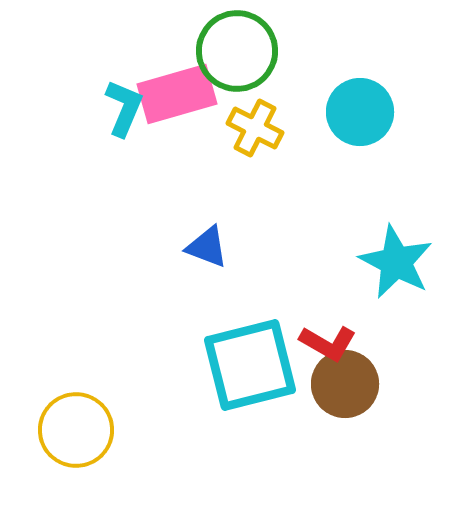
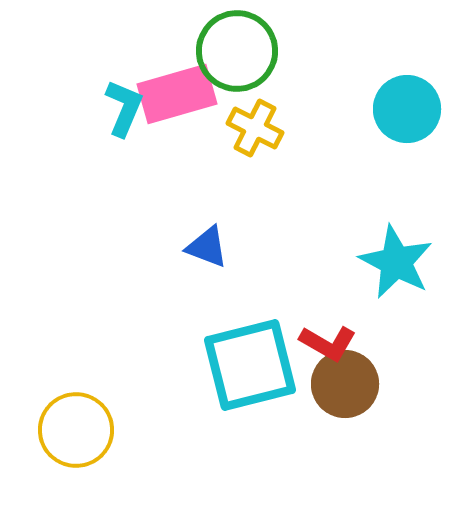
cyan circle: moved 47 px right, 3 px up
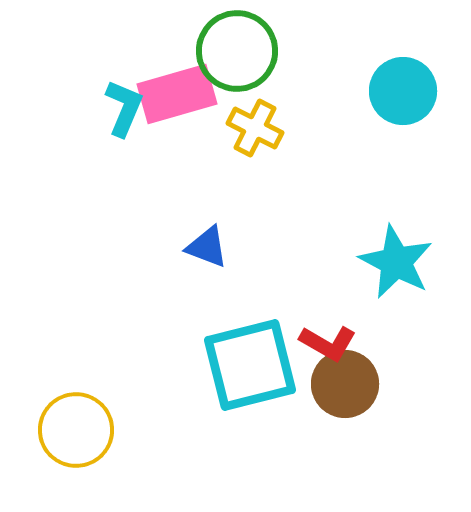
cyan circle: moved 4 px left, 18 px up
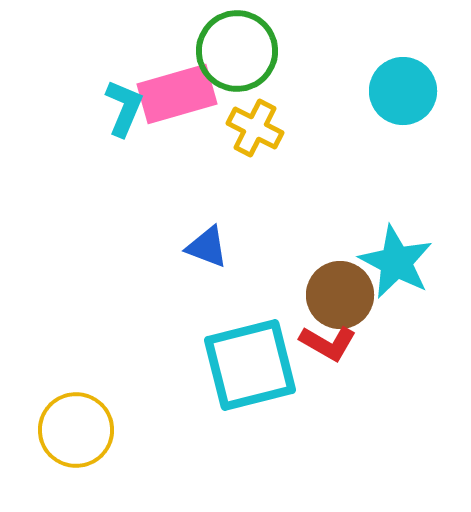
brown circle: moved 5 px left, 89 px up
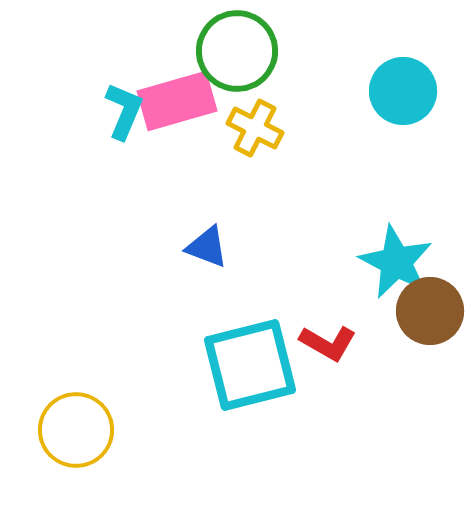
pink rectangle: moved 7 px down
cyan L-shape: moved 3 px down
brown circle: moved 90 px right, 16 px down
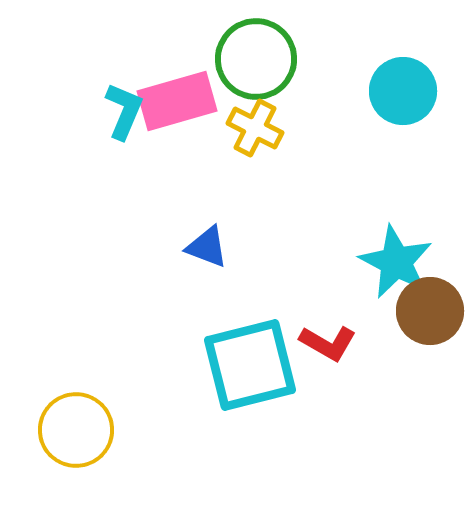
green circle: moved 19 px right, 8 px down
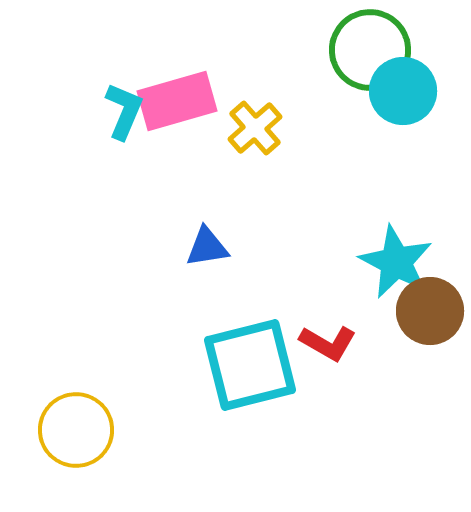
green circle: moved 114 px right, 9 px up
yellow cross: rotated 22 degrees clockwise
blue triangle: rotated 30 degrees counterclockwise
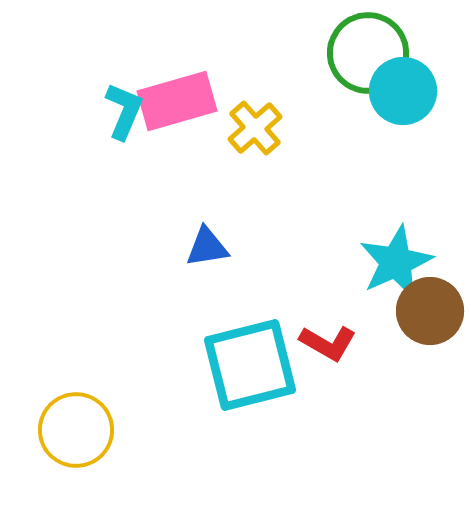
green circle: moved 2 px left, 3 px down
cyan star: rotated 20 degrees clockwise
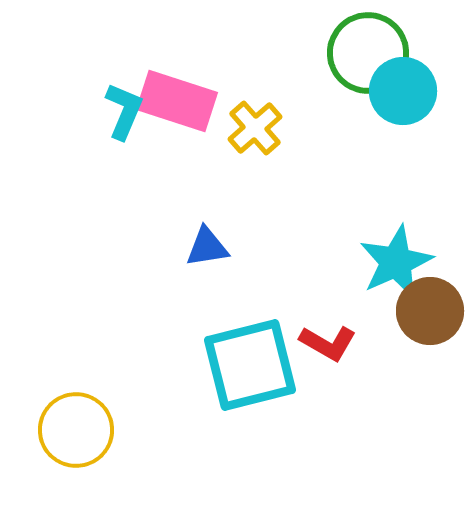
pink rectangle: rotated 34 degrees clockwise
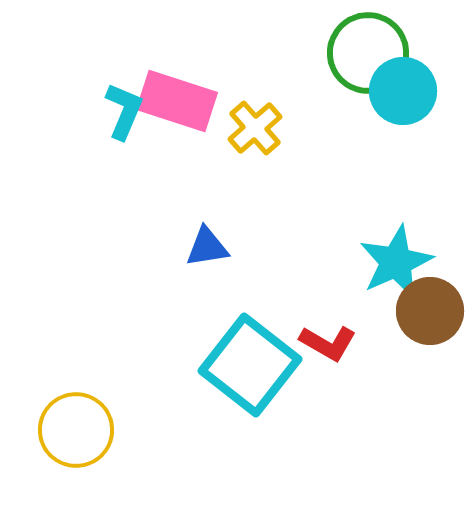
cyan square: rotated 38 degrees counterclockwise
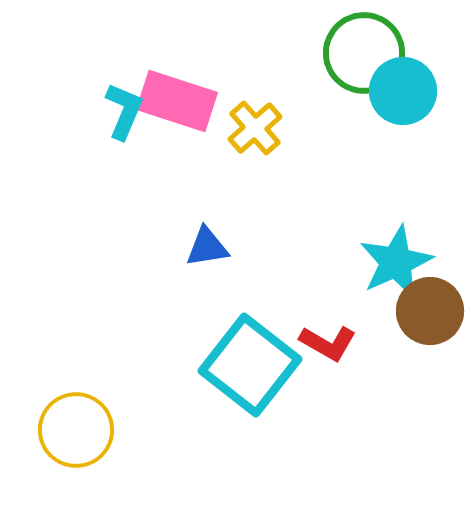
green circle: moved 4 px left
